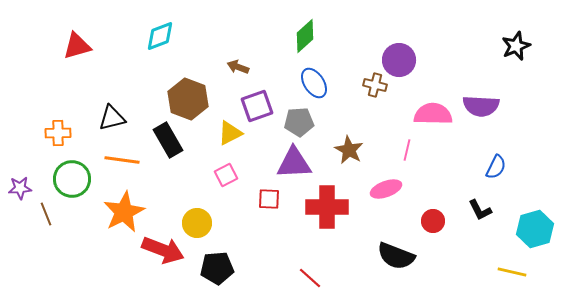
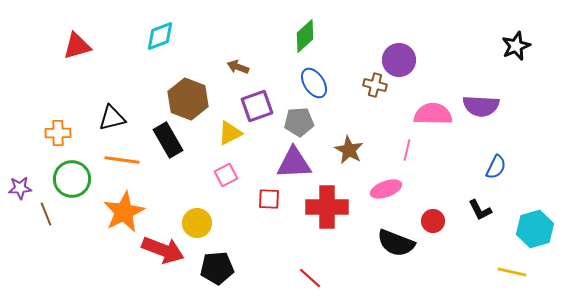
black semicircle: moved 13 px up
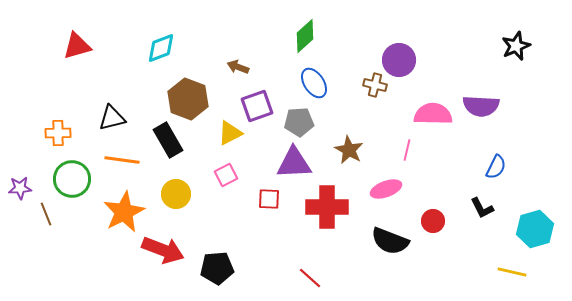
cyan diamond: moved 1 px right, 12 px down
black L-shape: moved 2 px right, 2 px up
yellow circle: moved 21 px left, 29 px up
black semicircle: moved 6 px left, 2 px up
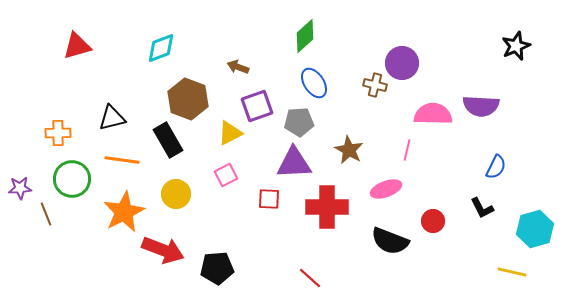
purple circle: moved 3 px right, 3 px down
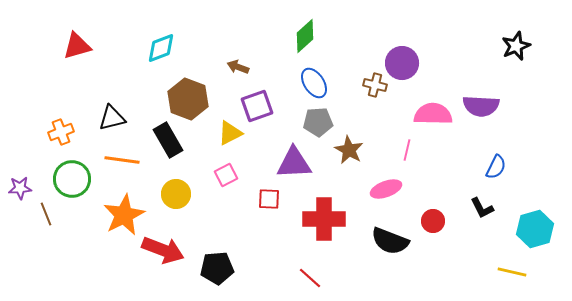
gray pentagon: moved 19 px right
orange cross: moved 3 px right, 1 px up; rotated 20 degrees counterclockwise
red cross: moved 3 px left, 12 px down
orange star: moved 3 px down
